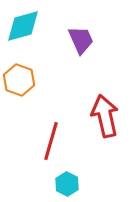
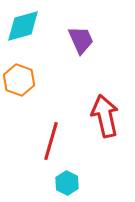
cyan hexagon: moved 1 px up
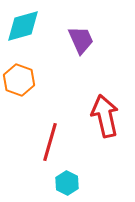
red line: moved 1 px left, 1 px down
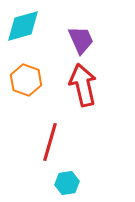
orange hexagon: moved 7 px right
red arrow: moved 22 px left, 31 px up
cyan hexagon: rotated 25 degrees clockwise
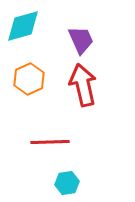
orange hexagon: moved 3 px right, 1 px up; rotated 16 degrees clockwise
red line: rotated 72 degrees clockwise
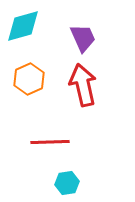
purple trapezoid: moved 2 px right, 2 px up
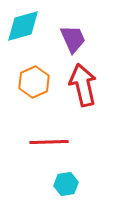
purple trapezoid: moved 10 px left, 1 px down
orange hexagon: moved 5 px right, 3 px down
red line: moved 1 px left
cyan hexagon: moved 1 px left, 1 px down
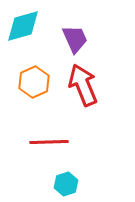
purple trapezoid: moved 2 px right
red arrow: rotated 9 degrees counterclockwise
cyan hexagon: rotated 10 degrees counterclockwise
